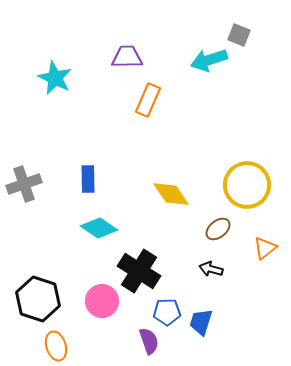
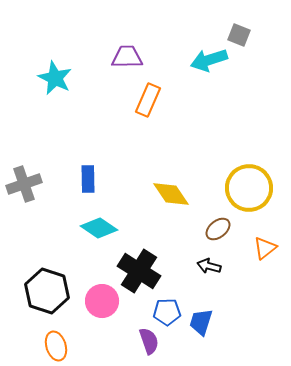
yellow circle: moved 2 px right, 3 px down
black arrow: moved 2 px left, 3 px up
black hexagon: moved 9 px right, 8 px up
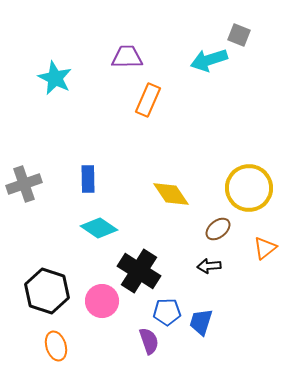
black arrow: rotated 20 degrees counterclockwise
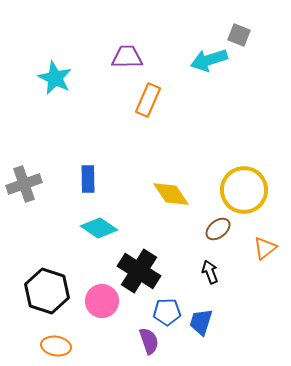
yellow circle: moved 5 px left, 2 px down
black arrow: moved 1 px right, 6 px down; rotated 75 degrees clockwise
orange ellipse: rotated 64 degrees counterclockwise
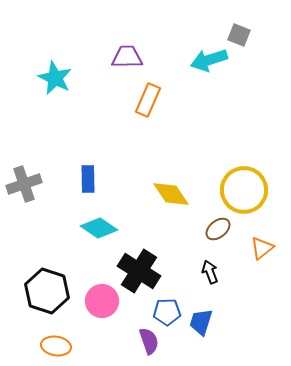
orange triangle: moved 3 px left
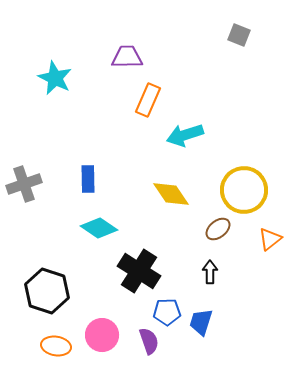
cyan arrow: moved 24 px left, 75 px down
orange triangle: moved 8 px right, 9 px up
black arrow: rotated 20 degrees clockwise
pink circle: moved 34 px down
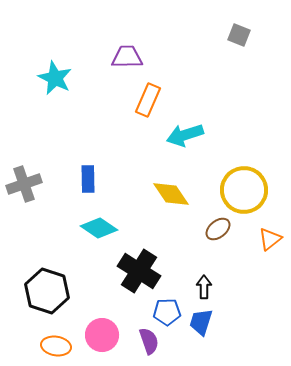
black arrow: moved 6 px left, 15 px down
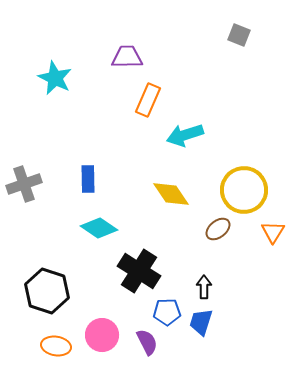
orange triangle: moved 3 px right, 7 px up; rotated 20 degrees counterclockwise
purple semicircle: moved 2 px left, 1 px down; rotated 8 degrees counterclockwise
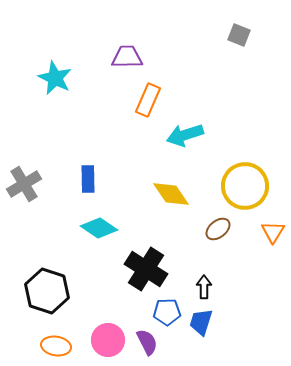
gray cross: rotated 12 degrees counterclockwise
yellow circle: moved 1 px right, 4 px up
black cross: moved 7 px right, 2 px up
pink circle: moved 6 px right, 5 px down
